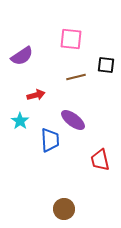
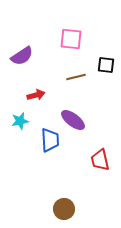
cyan star: rotated 24 degrees clockwise
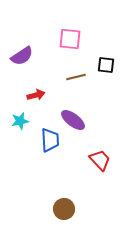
pink square: moved 1 px left
red trapezoid: rotated 150 degrees clockwise
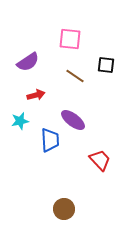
purple semicircle: moved 6 px right, 6 px down
brown line: moved 1 px left, 1 px up; rotated 48 degrees clockwise
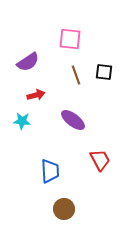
black square: moved 2 px left, 7 px down
brown line: moved 1 px right, 1 px up; rotated 36 degrees clockwise
cyan star: moved 2 px right; rotated 18 degrees clockwise
blue trapezoid: moved 31 px down
red trapezoid: rotated 15 degrees clockwise
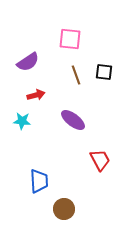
blue trapezoid: moved 11 px left, 10 px down
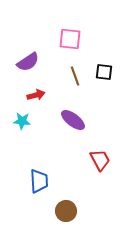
brown line: moved 1 px left, 1 px down
brown circle: moved 2 px right, 2 px down
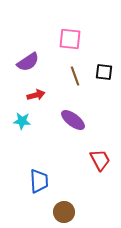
brown circle: moved 2 px left, 1 px down
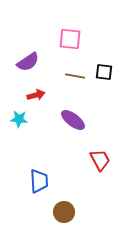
brown line: rotated 60 degrees counterclockwise
cyan star: moved 3 px left, 2 px up
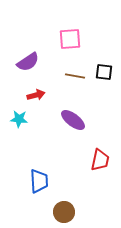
pink square: rotated 10 degrees counterclockwise
red trapezoid: rotated 40 degrees clockwise
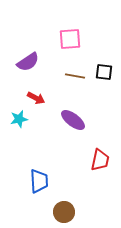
red arrow: moved 3 px down; rotated 42 degrees clockwise
cyan star: rotated 18 degrees counterclockwise
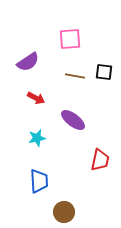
cyan star: moved 18 px right, 19 px down
